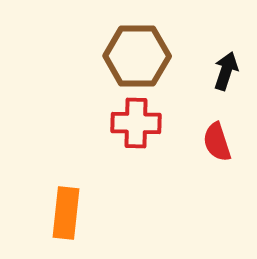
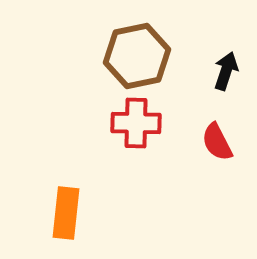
brown hexagon: rotated 12 degrees counterclockwise
red semicircle: rotated 9 degrees counterclockwise
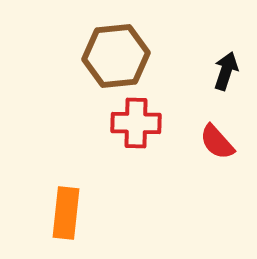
brown hexagon: moved 21 px left; rotated 6 degrees clockwise
red semicircle: rotated 15 degrees counterclockwise
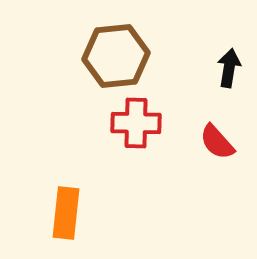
black arrow: moved 3 px right, 3 px up; rotated 9 degrees counterclockwise
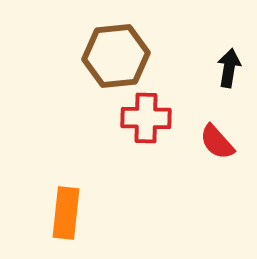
red cross: moved 10 px right, 5 px up
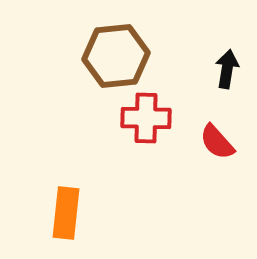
black arrow: moved 2 px left, 1 px down
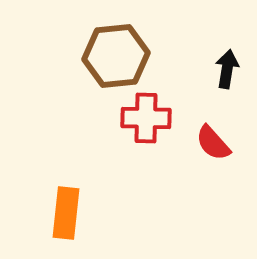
red semicircle: moved 4 px left, 1 px down
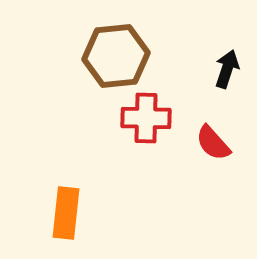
black arrow: rotated 9 degrees clockwise
